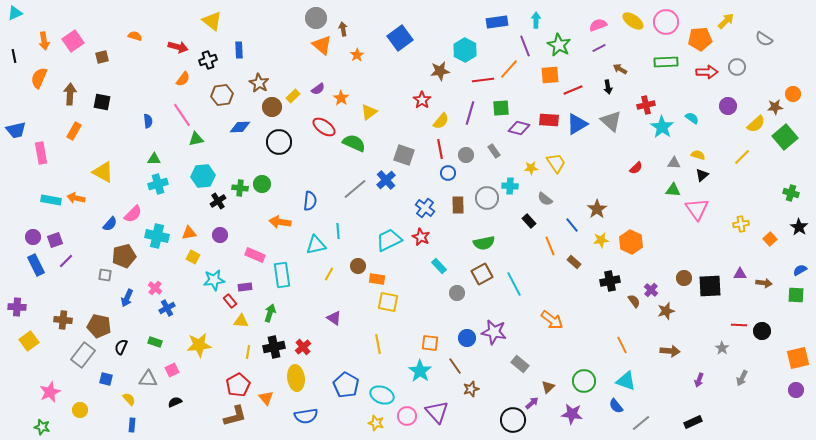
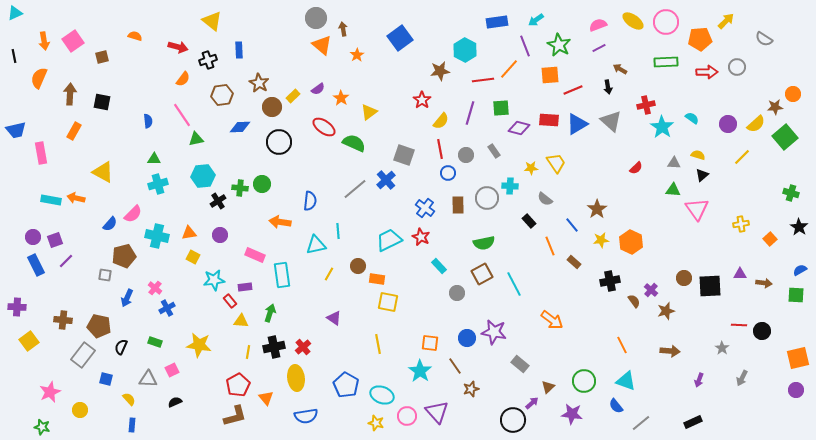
cyan arrow at (536, 20): rotated 126 degrees counterclockwise
purple circle at (728, 106): moved 18 px down
yellow star at (199, 345): rotated 15 degrees clockwise
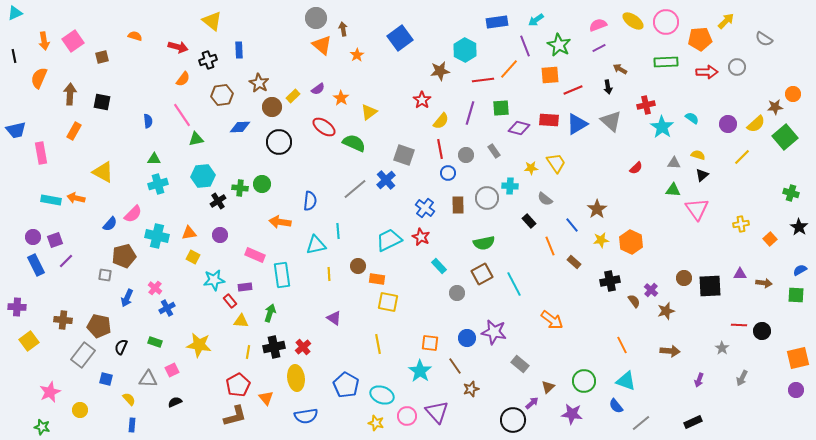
yellow line at (329, 274): rotated 32 degrees counterclockwise
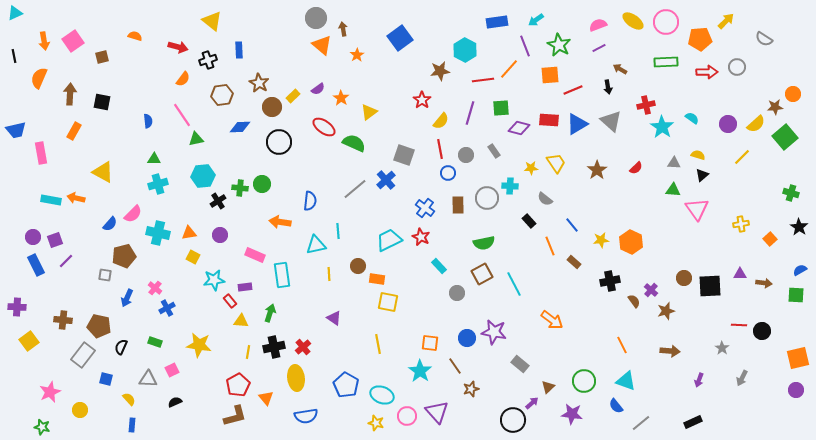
brown star at (597, 209): moved 39 px up
cyan cross at (157, 236): moved 1 px right, 3 px up
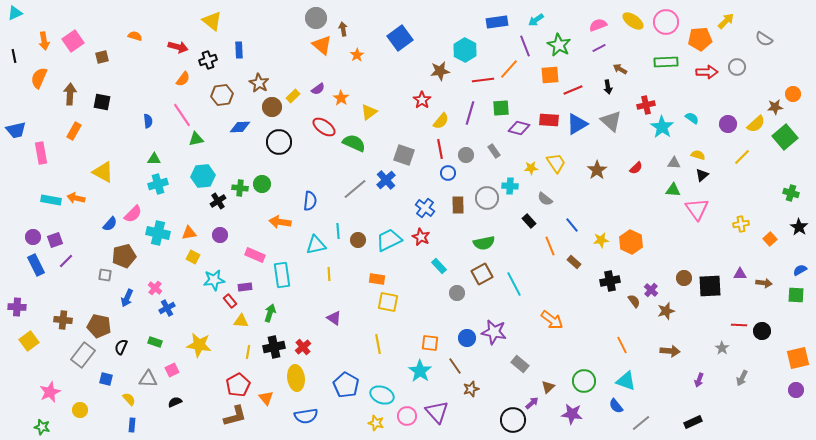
brown circle at (358, 266): moved 26 px up
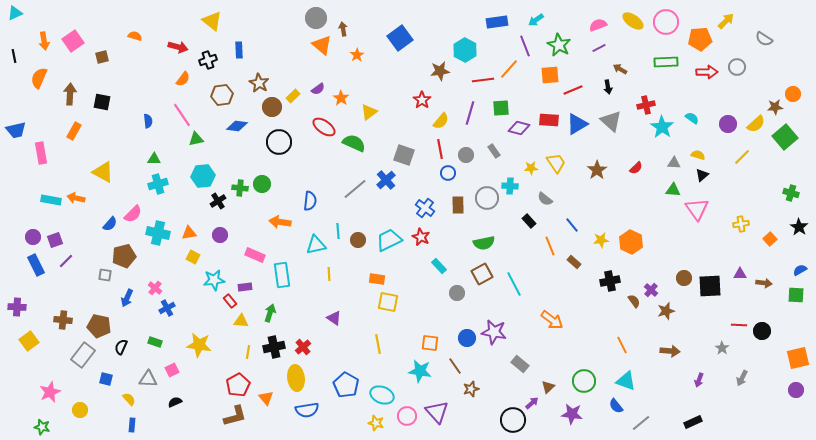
blue diamond at (240, 127): moved 3 px left, 1 px up; rotated 10 degrees clockwise
cyan star at (420, 371): rotated 25 degrees counterclockwise
blue semicircle at (306, 416): moved 1 px right, 6 px up
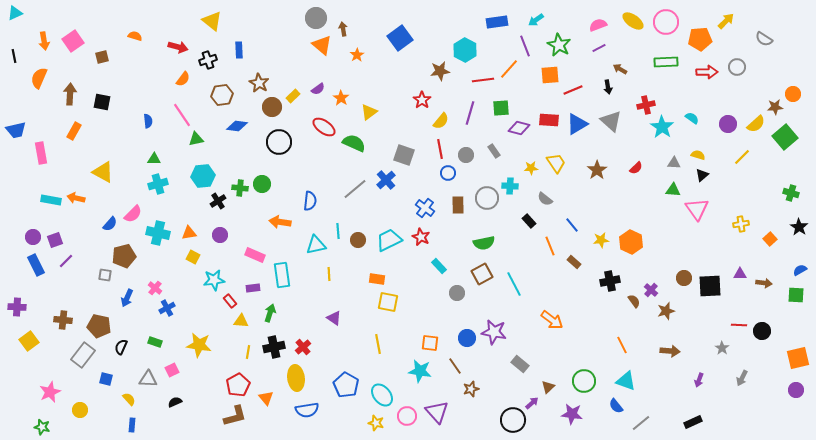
purple rectangle at (245, 287): moved 8 px right, 1 px down
cyan ellipse at (382, 395): rotated 30 degrees clockwise
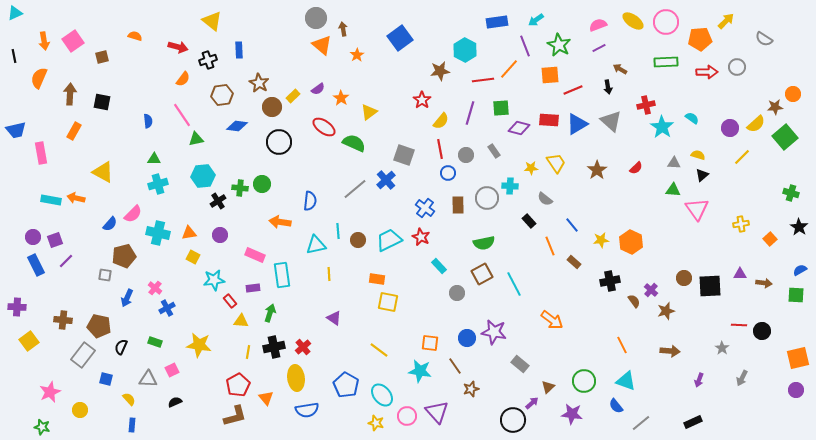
purple circle at (728, 124): moved 2 px right, 4 px down
yellow line at (378, 344): moved 1 px right, 6 px down; rotated 42 degrees counterclockwise
